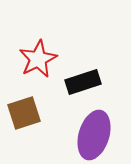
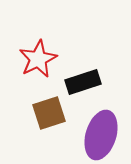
brown square: moved 25 px right
purple ellipse: moved 7 px right
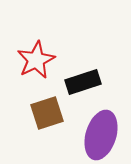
red star: moved 2 px left, 1 px down
brown square: moved 2 px left
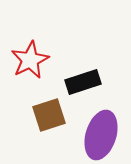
red star: moved 6 px left
brown square: moved 2 px right, 2 px down
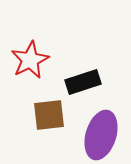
brown square: rotated 12 degrees clockwise
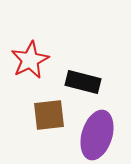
black rectangle: rotated 32 degrees clockwise
purple ellipse: moved 4 px left
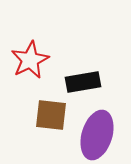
black rectangle: rotated 24 degrees counterclockwise
brown square: moved 2 px right; rotated 12 degrees clockwise
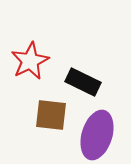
red star: moved 1 px down
black rectangle: rotated 36 degrees clockwise
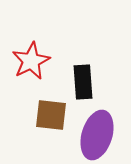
red star: moved 1 px right
black rectangle: rotated 60 degrees clockwise
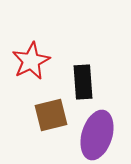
brown square: rotated 20 degrees counterclockwise
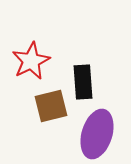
brown square: moved 9 px up
purple ellipse: moved 1 px up
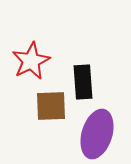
brown square: rotated 12 degrees clockwise
